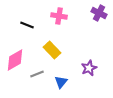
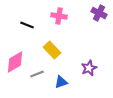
pink diamond: moved 2 px down
blue triangle: rotated 32 degrees clockwise
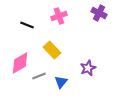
pink cross: rotated 28 degrees counterclockwise
pink diamond: moved 5 px right, 1 px down
purple star: moved 1 px left
gray line: moved 2 px right, 2 px down
blue triangle: rotated 32 degrees counterclockwise
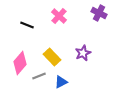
pink cross: rotated 28 degrees counterclockwise
yellow rectangle: moved 7 px down
pink diamond: rotated 20 degrees counterclockwise
purple star: moved 5 px left, 15 px up
blue triangle: rotated 24 degrees clockwise
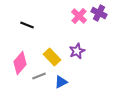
pink cross: moved 20 px right
purple star: moved 6 px left, 2 px up
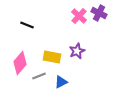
yellow rectangle: rotated 36 degrees counterclockwise
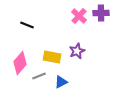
purple cross: moved 2 px right; rotated 28 degrees counterclockwise
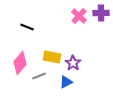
black line: moved 2 px down
purple star: moved 4 px left, 12 px down; rotated 14 degrees counterclockwise
blue triangle: moved 5 px right
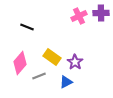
pink cross: rotated 21 degrees clockwise
yellow rectangle: rotated 24 degrees clockwise
purple star: moved 2 px right, 1 px up
